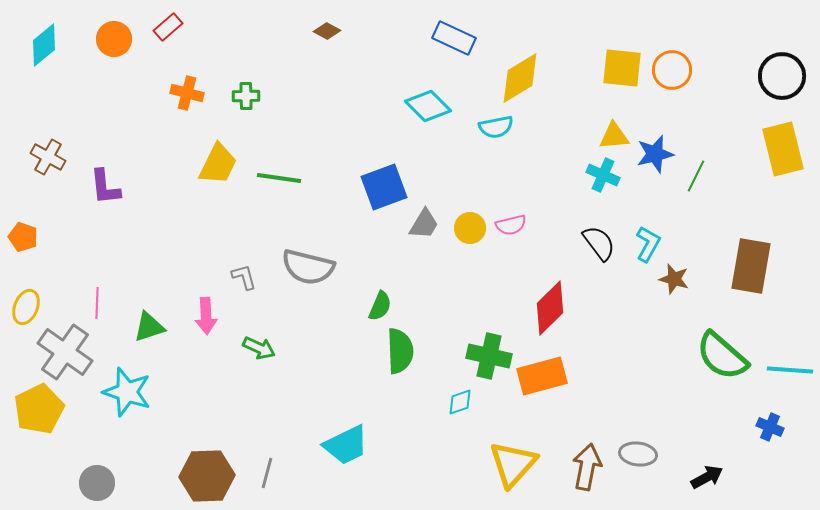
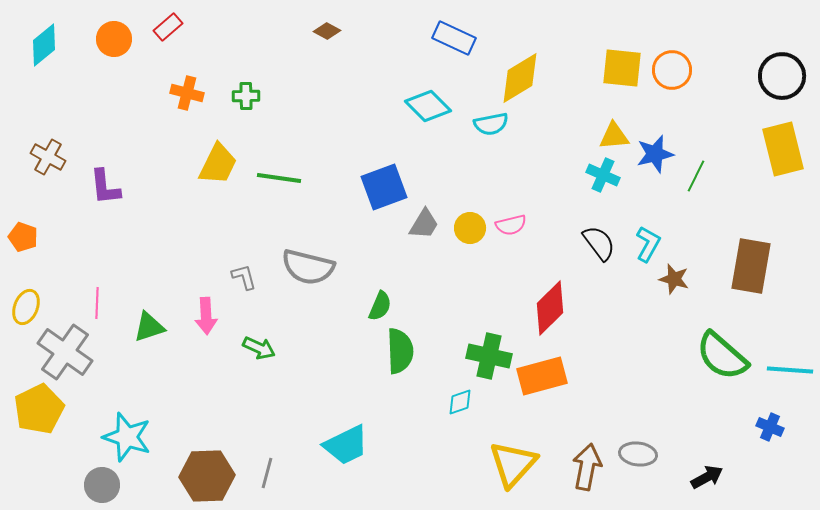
cyan semicircle at (496, 127): moved 5 px left, 3 px up
cyan star at (127, 392): moved 45 px down
gray circle at (97, 483): moved 5 px right, 2 px down
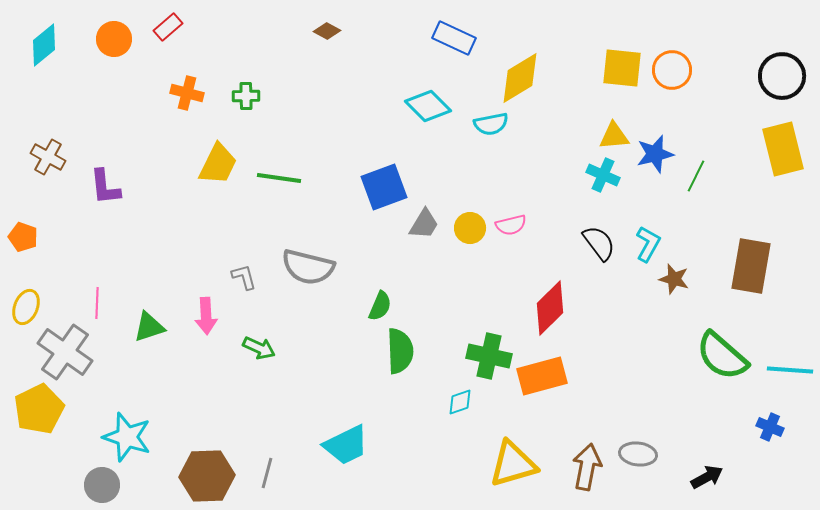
yellow triangle at (513, 464): rotated 32 degrees clockwise
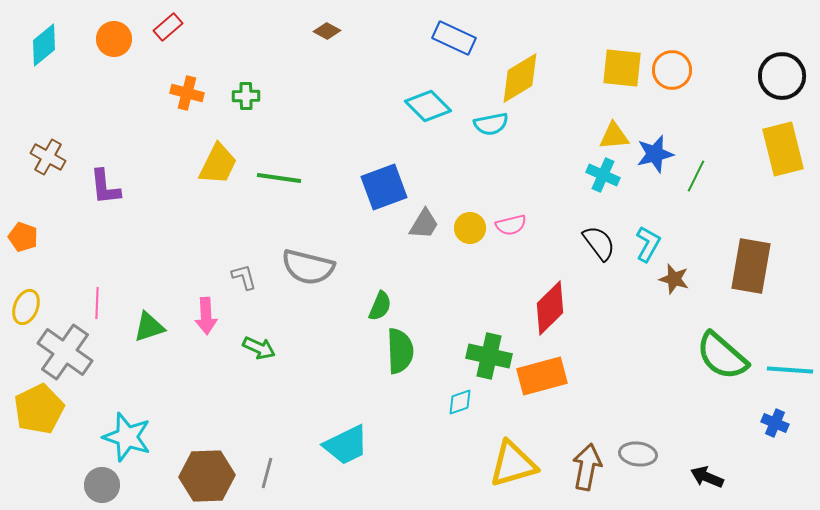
blue cross at (770, 427): moved 5 px right, 4 px up
black arrow at (707, 477): rotated 128 degrees counterclockwise
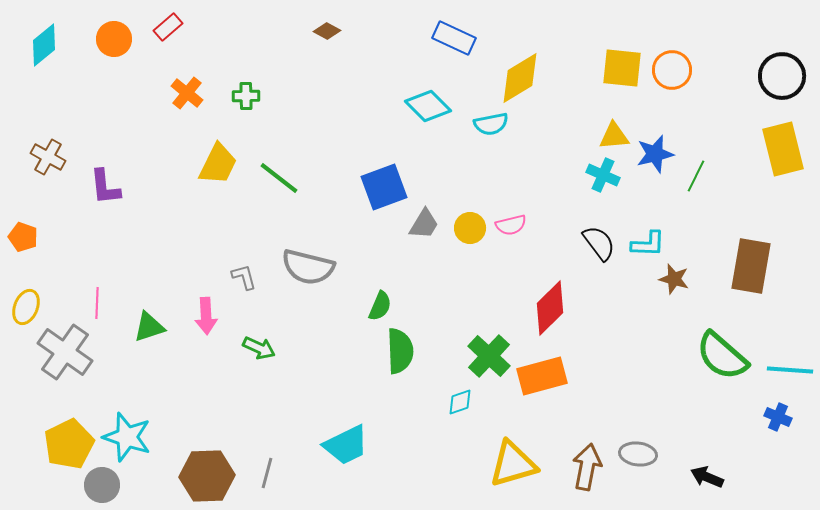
orange cross at (187, 93): rotated 24 degrees clockwise
green line at (279, 178): rotated 30 degrees clockwise
cyan L-shape at (648, 244): rotated 63 degrees clockwise
green cross at (489, 356): rotated 30 degrees clockwise
yellow pentagon at (39, 409): moved 30 px right, 35 px down
blue cross at (775, 423): moved 3 px right, 6 px up
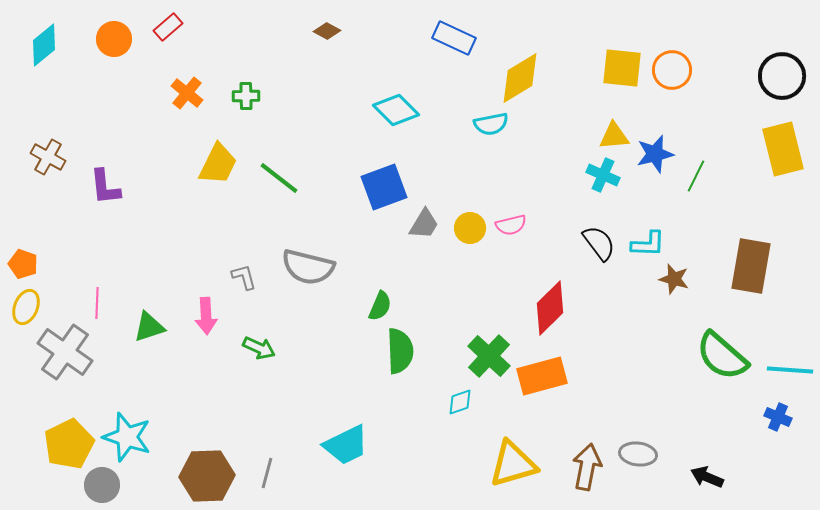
cyan diamond at (428, 106): moved 32 px left, 4 px down
orange pentagon at (23, 237): moved 27 px down
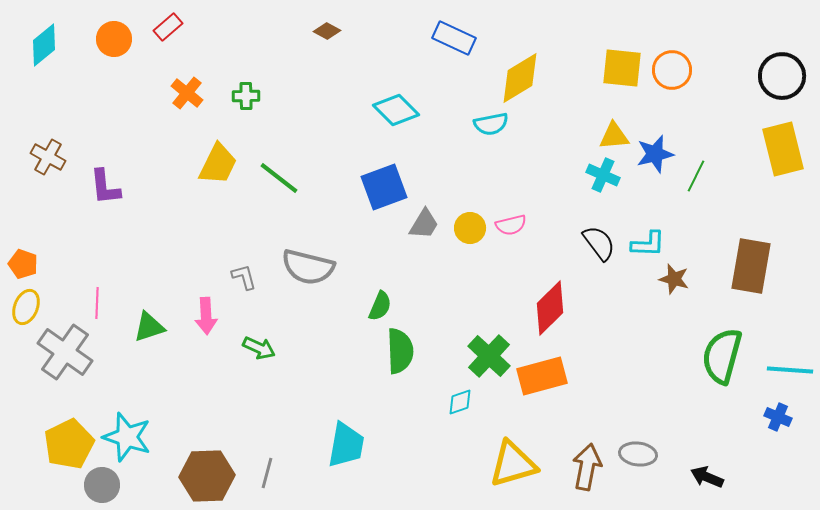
green semicircle at (722, 356): rotated 64 degrees clockwise
cyan trapezoid at (346, 445): rotated 54 degrees counterclockwise
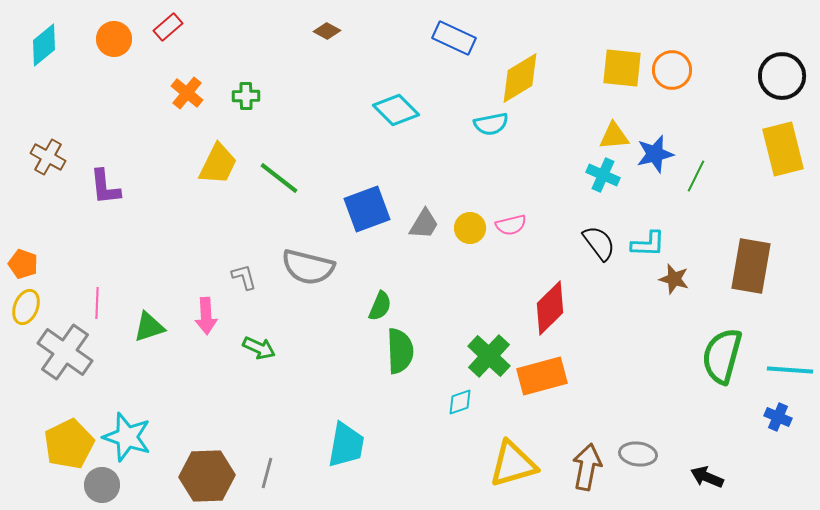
blue square at (384, 187): moved 17 px left, 22 px down
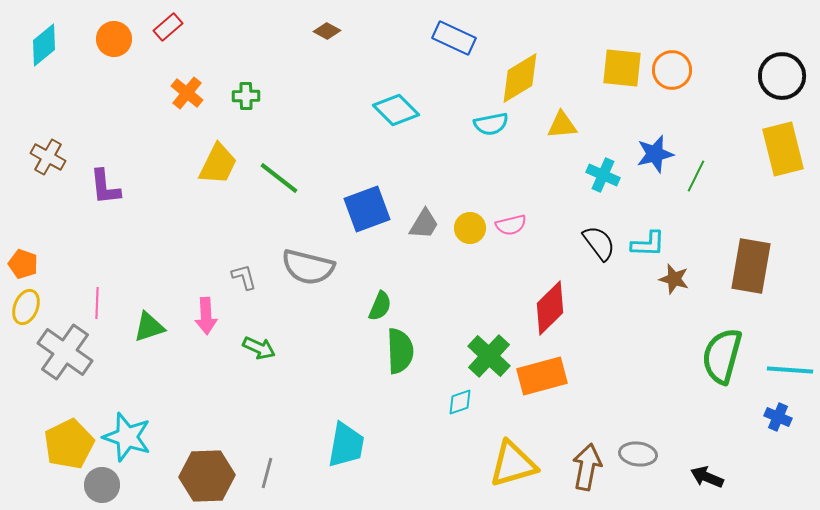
yellow triangle at (614, 136): moved 52 px left, 11 px up
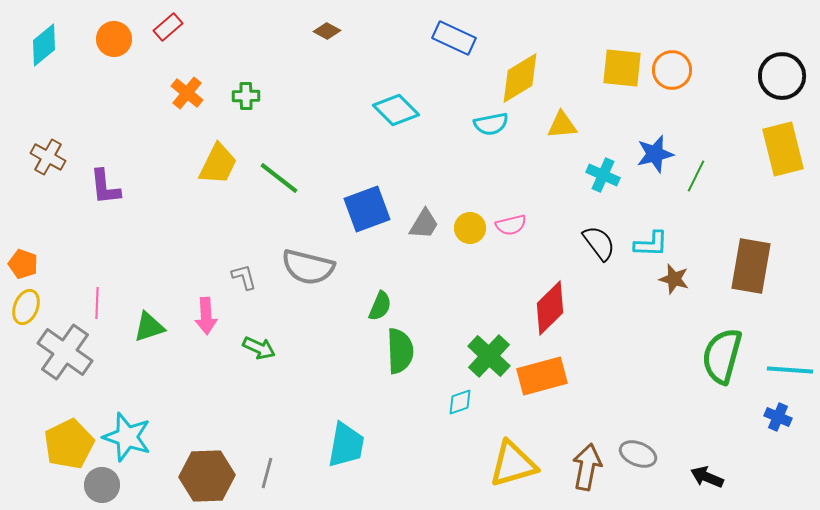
cyan L-shape at (648, 244): moved 3 px right
gray ellipse at (638, 454): rotated 15 degrees clockwise
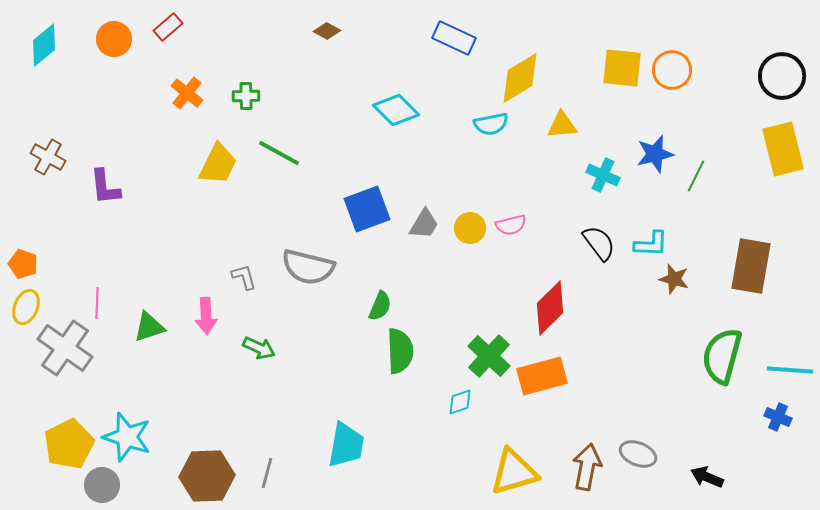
green line at (279, 178): moved 25 px up; rotated 9 degrees counterclockwise
gray cross at (65, 352): moved 4 px up
yellow triangle at (513, 464): moved 1 px right, 8 px down
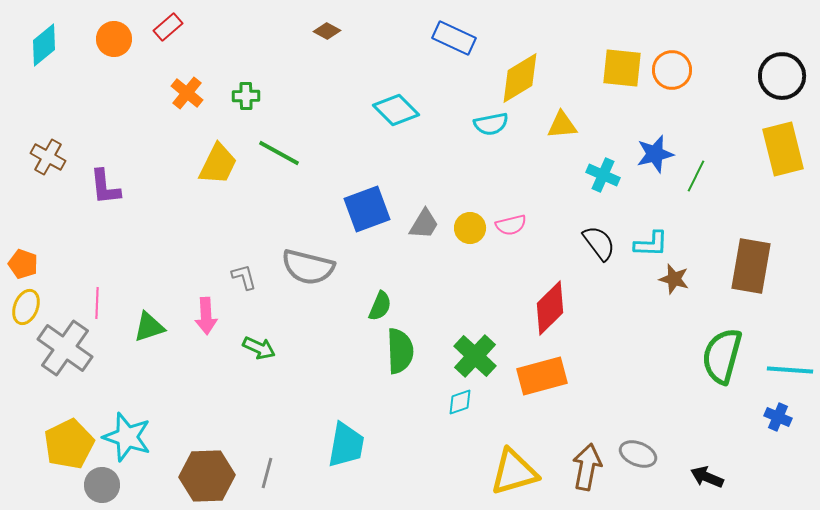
green cross at (489, 356): moved 14 px left
